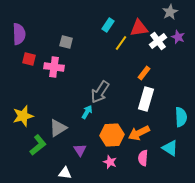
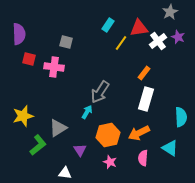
orange hexagon: moved 4 px left; rotated 10 degrees counterclockwise
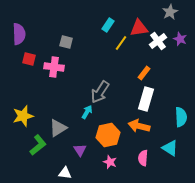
purple star: moved 2 px right, 2 px down
orange arrow: moved 7 px up; rotated 40 degrees clockwise
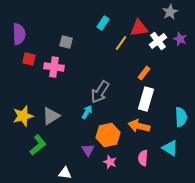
cyan rectangle: moved 5 px left, 2 px up
gray triangle: moved 7 px left, 12 px up
purple triangle: moved 8 px right
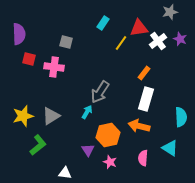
gray star: rotated 14 degrees clockwise
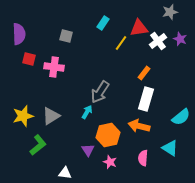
gray square: moved 6 px up
cyan semicircle: rotated 54 degrees clockwise
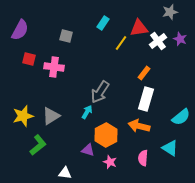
purple semicircle: moved 1 px right, 4 px up; rotated 30 degrees clockwise
orange hexagon: moved 2 px left; rotated 15 degrees counterclockwise
purple triangle: rotated 40 degrees counterclockwise
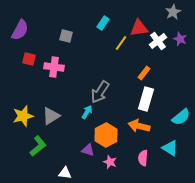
gray star: moved 3 px right; rotated 14 degrees counterclockwise
green L-shape: moved 1 px down
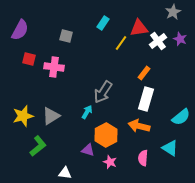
gray arrow: moved 3 px right
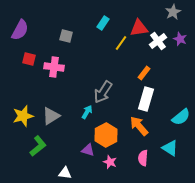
orange arrow: rotated 35 degrees clockwise
